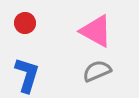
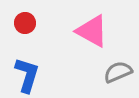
pink triangle: moved 4 px left
gray semicircle: moved 21 px right, 1 px down
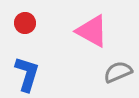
blue L-shape: moved 1 px up
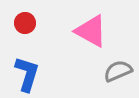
pink triangle: moved 1 px left
gray semicircle: moved 1 px up
